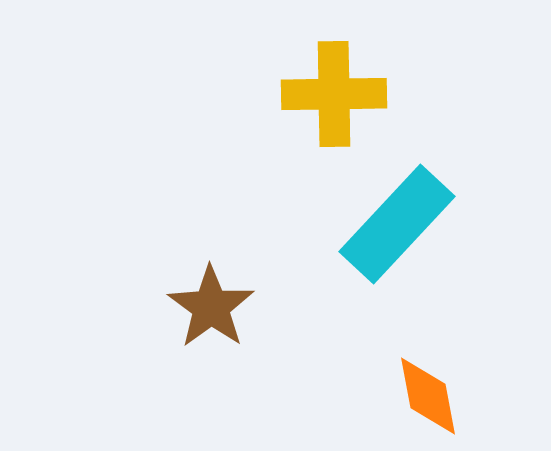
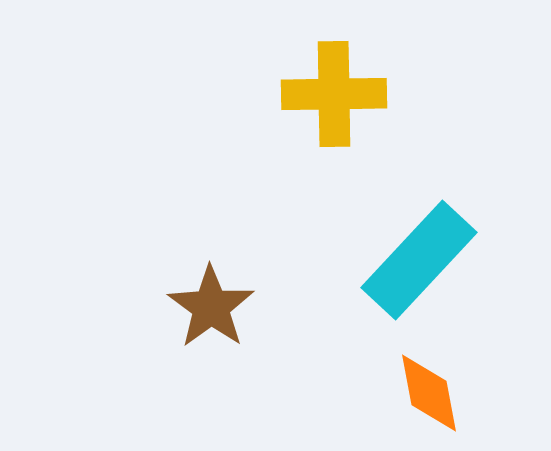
cyan rectangle: moved 22 px right, 36 px down
orange diamond: moved 1 px right, 3 px up
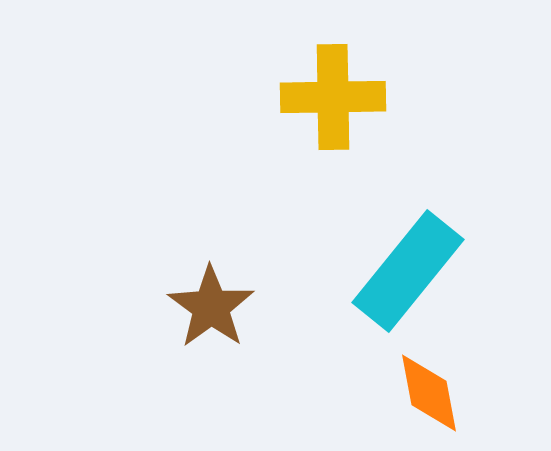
yellow cross: moved 1 px left, 3 px down
cyan rectangle: moved 11 px left, 11 px down; rotated 4 degrees counterclockwise
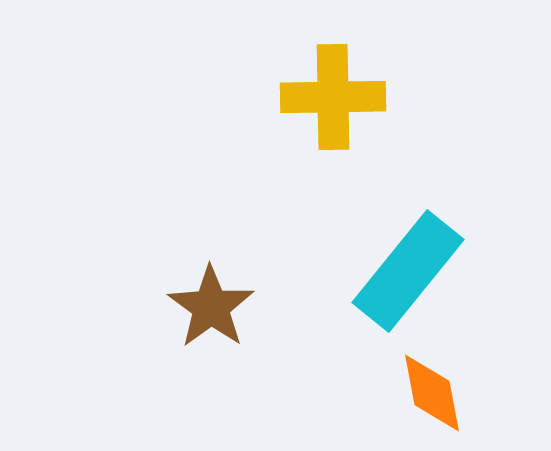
orange diamond: moved 3 px right
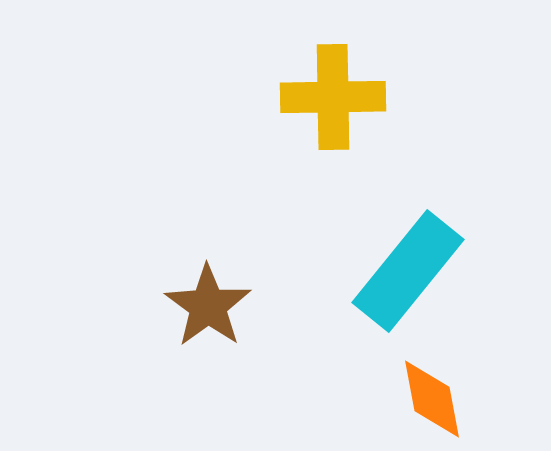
brown star: moved 3 px left, 1 px up
orange diamond: moved 6 px down
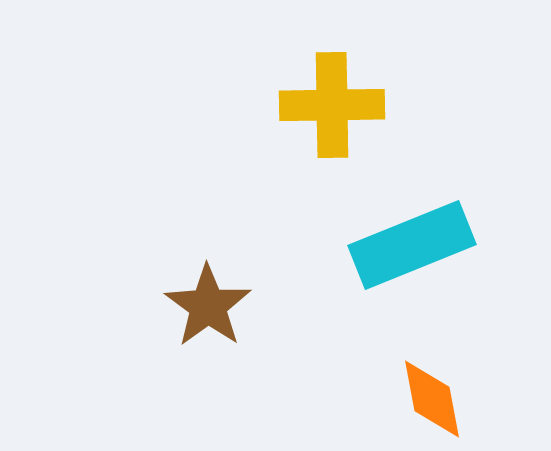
yellow cross: moved 1 px left, 8 px down
cyan rectangle: moved 4 px right, 26 px up; rotated 29 degrees clockwise
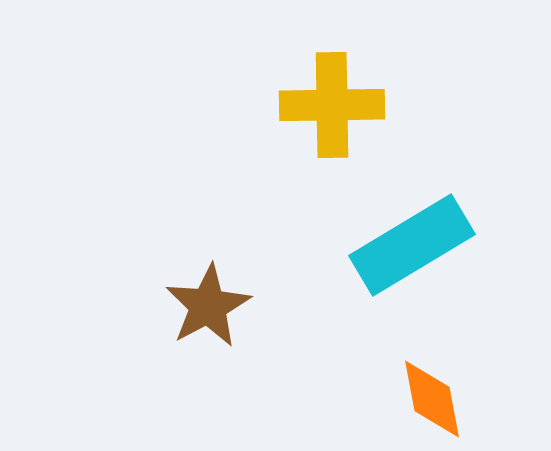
cyan rectangle: rotated 9 degrees counterclockwise
brown star: rotated 8 degrees clockwise
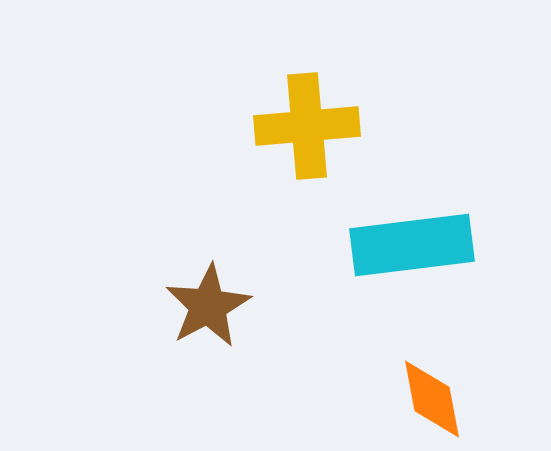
yellow cross: moved 25 px left, 21 px down; rotated 4 degrees counterclockwise
cyan rectangle: rotated 24 degrees clockwise
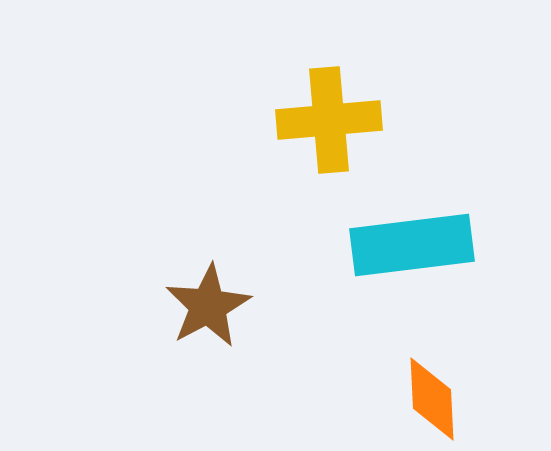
yellow cross: moved 22 px right, 6 px up
orange diamond: rotated 8 degrees clockwise
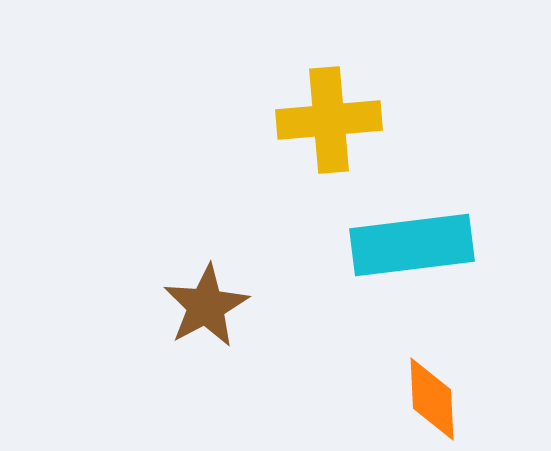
brown star: moved 2 px left
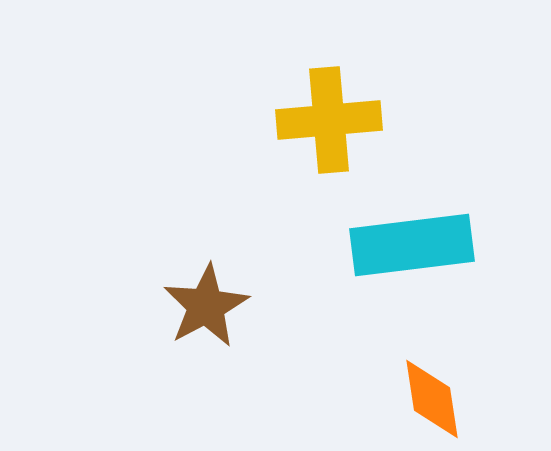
orange diamond: rotated 6 degrees counterclockwise
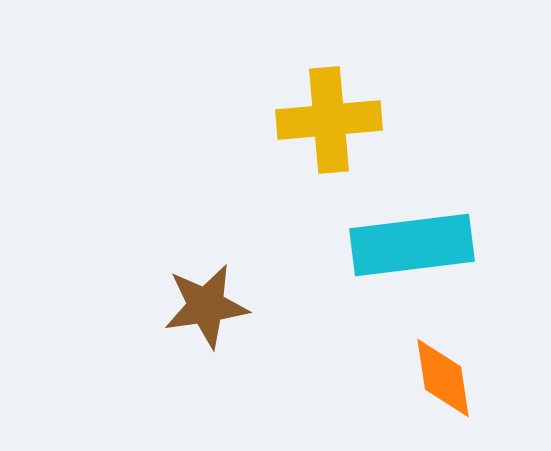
brown star: rotated 20 degrees clockwise
orange diamond: moved 11 px right, 21 px up
